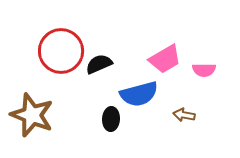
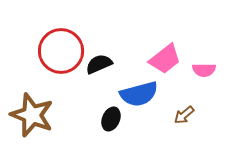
pink trapezoid: rotated 8 degrees counterclockwise
brown arrow: rotated 50 degrees counterclockwise
black ellipse: rotated 20 degrees clockwise
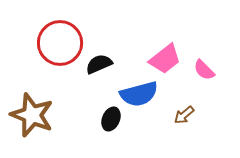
red circle: moved 1 px left, 8 px up
pink semicircle: rotated 45 degrees clockwise
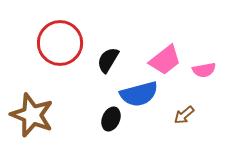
pink trapezoid: moved 1 px down
black semicircle: moved 9 px right, 4 px up; rotated 36 degrees counterclockwise
pink semicircle: rotated 55 degrees counterclockwise
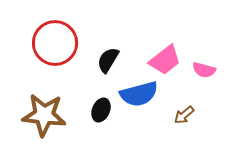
red circle: moved 5 px left
pink semicircle: rotated 25 degrees clockwise
brown star: moved 12 px right; rotated 15 degrees counterclockwise
black ellipse: moved 10 px left, 9 px up
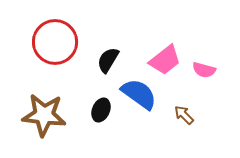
red circle: moved 1 px up
blue semicircle: rotated 129 degrees counterclockwise
brown arrow: rotated 85 degrees clockwise
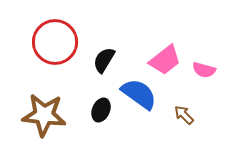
black semicircle: moved 4 px left
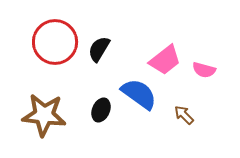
black semicircle: moved 5 px left, 11 px up
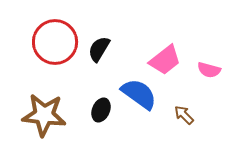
pink semicircle: moved 5 px right
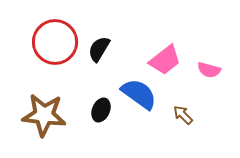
brown arrow: moved 1 px left
